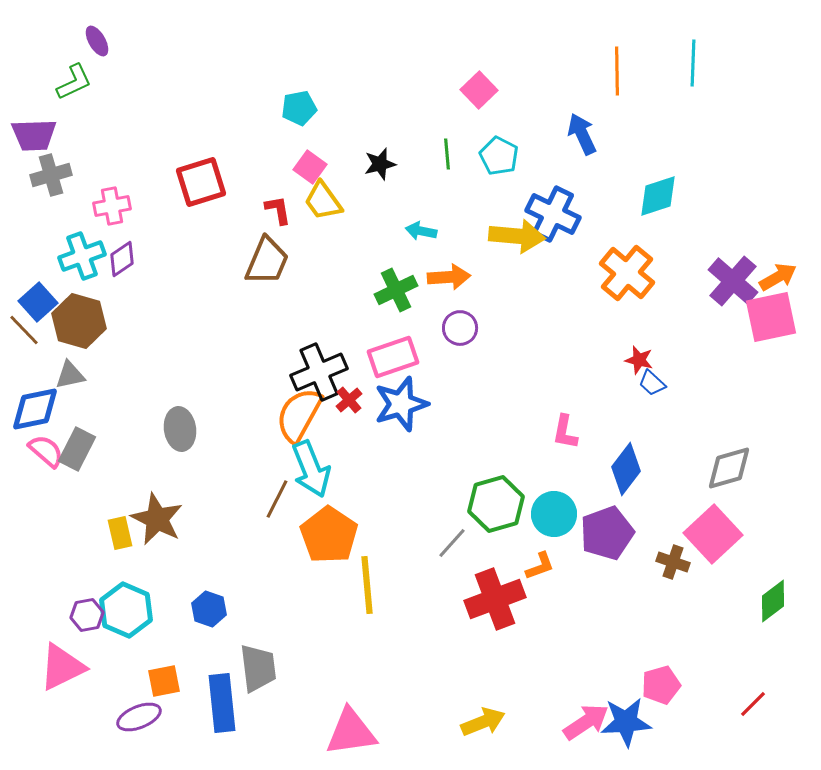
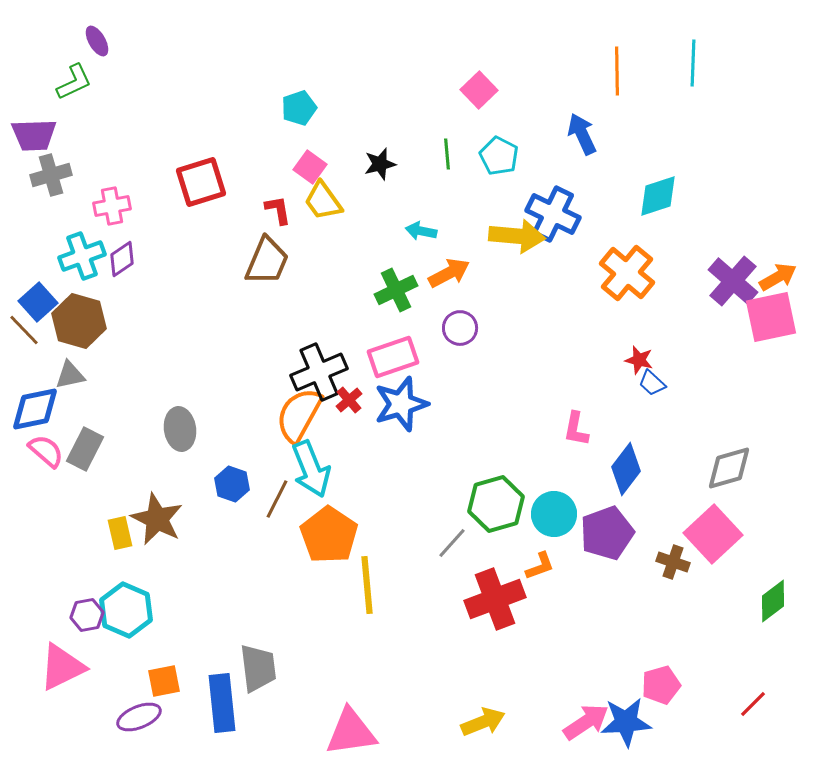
cyan pentagon at (299, 108): rotated 8 degrees counterclockwise
orange arrow at (449, 277): moved 4 px up; rotated 24 degrees counterclockwise
pink L-shape at (565, 432): moved 11 px right, 3 px up
gray rectangle at (77, 449): moved 8 px right
blue hexagon at (209, 609): moved 23 px right, 125 px up
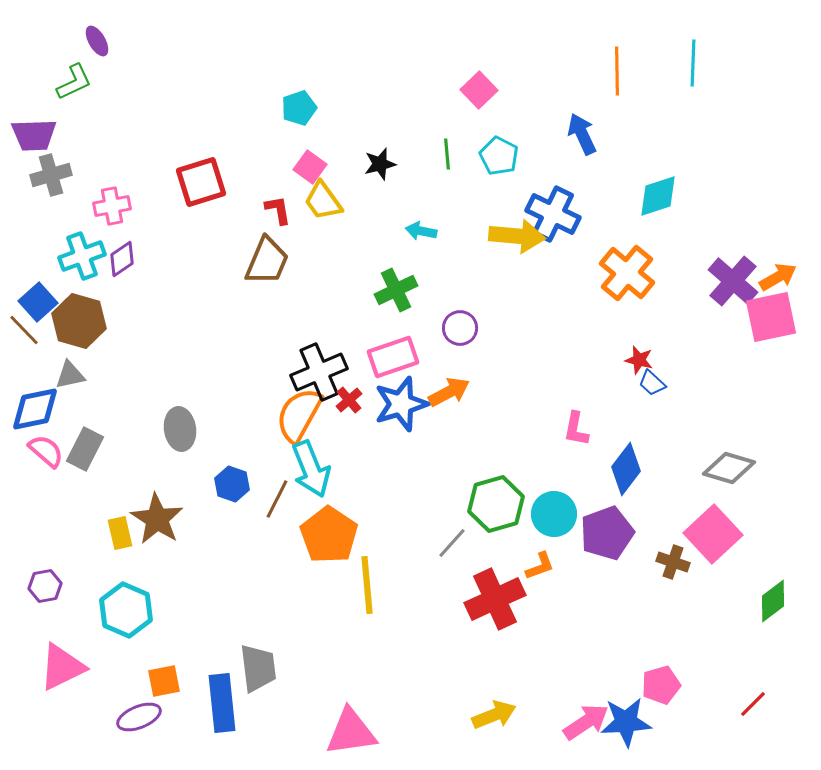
orange arrow at (449, 273): moved 119 px down
gray diamond at (729, 468): rotated 33 degrees clockwise
brown star at (157, 519): rotated 6 degrees clockwise
red cross at (495, 599): rotated 4 degrees counterclockwise
purple hexagon at (87, 615): moved 42 px left, 29 px up
yellow arrow at (483, 722): moved 11 px right, 7 px up
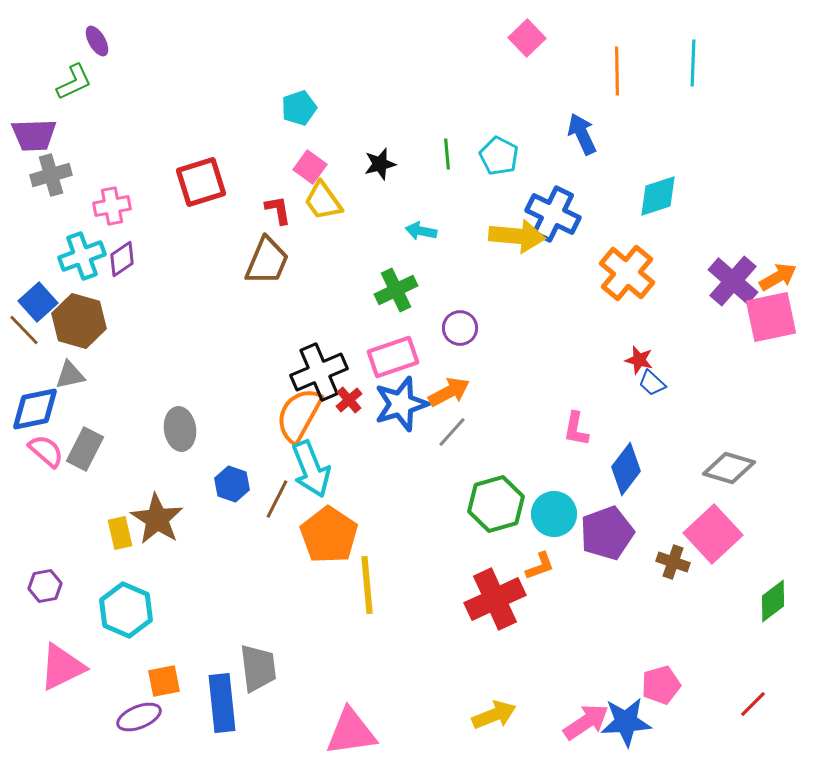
pink square at (479, 90): moved 48 px right, 52 px up
gray line at (452, 543): moved 111 px up
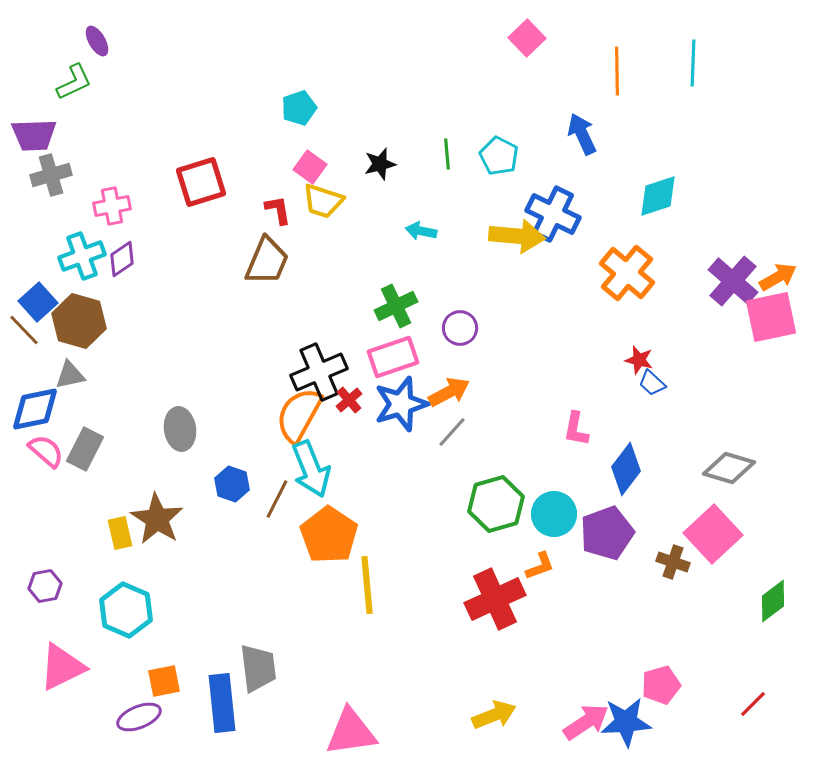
yellow trapezoid at (323, 201): rotated 36 degrees counterclockwise
green cross at (396, 290): moved 16 px down
